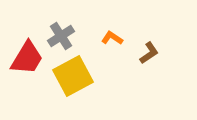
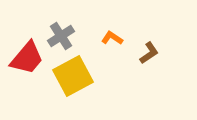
red trapezoid: rotated 9 degrees clockwise
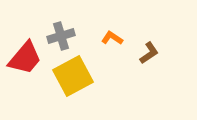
gray cross: rotated 16 degrees clockwise
red trapezoid: moved 2 px left
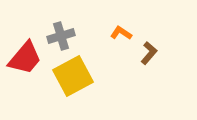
orange L-shape: moved 9 px right, 5 px up
brown L-shape: rotated 15 degrees counterclockwise
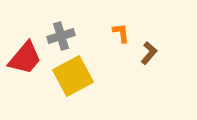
orange L-shape: rotated 50 degrees clockwise
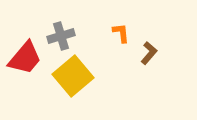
yellow square: rotated 12 degrees counterclockwise
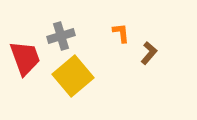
red trapezoid: rotated 60 degrees counterclockwise
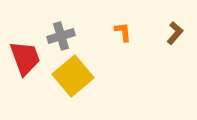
orange L-shape: moved 2 px right, 1 px up
brown L-shape: moved 26 px right, 20 px up
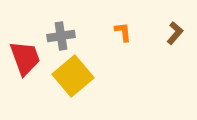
gray cross: rotated 8 degrees clockwise
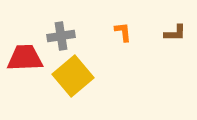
brown L-shape: rotated 50 degrees clockwise
red trapezoid: rotated 72 degrees counterclockwise
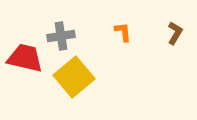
brown L-shape: rotated 60 degrees counterclockwise
red trapezoid: rotated 15 degrees clockwise
yellow square: moved 1 px right, 1 px down
